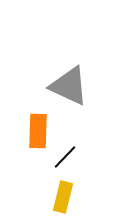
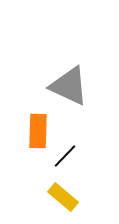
black line: moved 1 px up
yellow rectangle: rotated 64 degrees counterclockwise
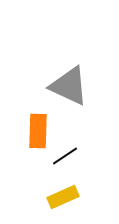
black line: rotated 12 degrees clockwise
yellow rectangle: rotated 64 degrees counterclockwise
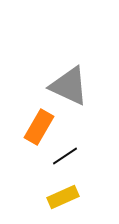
orange rectangle: moved 1 px right, 4 px up; rotated 28 degrees clockwise
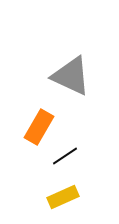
gray triangle: moved 2 px right, 10 px up
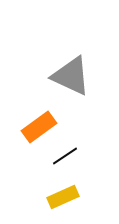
orange rectangle: rotated 24 degrees clockwise
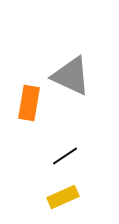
orange rectangle: moved 10 px left, 24 px up; rotated 44 degrees counterclockwise
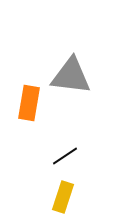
gray triangle: rotated 18 degrees counterclockwise
yellow rectangle: rotated 48 degrees counterclockwise
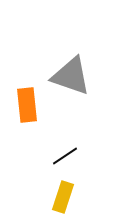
gray triangle: rotated 12 degrees clockwise
orange rectangle: moved 2 px left, 2 px down; rotated 16 degrees counterclockwise
